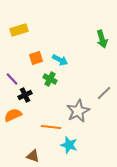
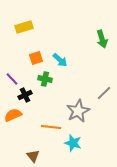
yellow rectangle: moved 5 px right, 3 px up
cyan arrow: rotated 14 degrees clockwise
green cross: moved 5 px left; rotated 16 degrees counterclockwise
cyan star: moved 4 px right, 2 px up
brown triangle: rotated 32 degrees clockwise
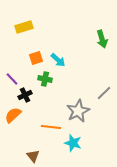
cyan arrow: moved 2 px left
orange semicircle: rotated 18 degrees counterclockwise
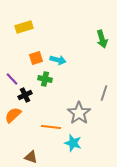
cyan arrow: rotated 28 degrees counterclockwise
gray line: rotated 28 degrees counterclockwise
gray star: moved 1 px right, 2 px down; rotated 10 degrees counterclockwise
brown triangle: moved 2 px left, 1 px down; rotated 32 degrees counterclockwise
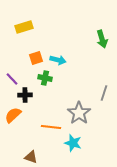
green cross: moved 1 px up
black cross: rotated 24 degrees clockwise
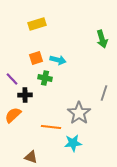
yellow rectangle: moved 13 px right, 3 px up
cyan star: rotated 24 degrees counterclockwise
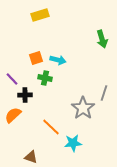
yellow rectangle: moved 3 px right, 9 px up
gray star: moved 4 px right, 5 px up
orange line: rotated 36 degrees clockwise
